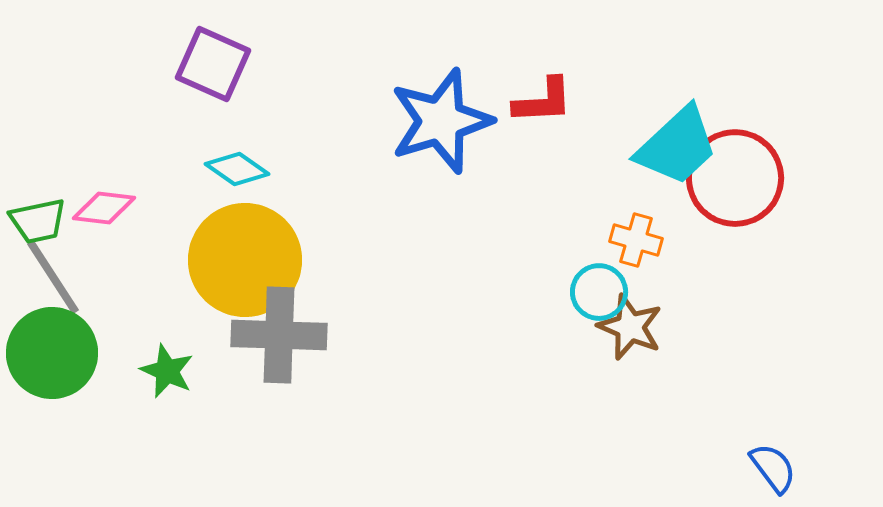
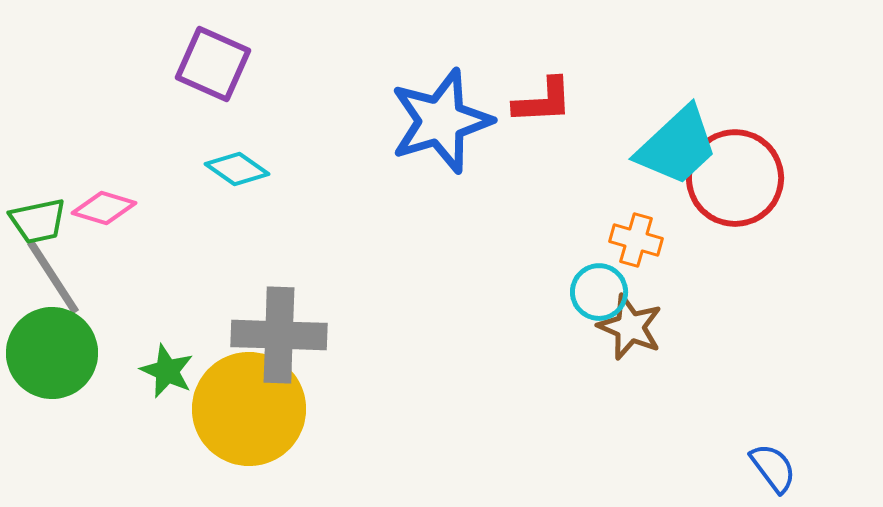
pink diamond: rotated 10 degrees clockwise
yellow circle: moved 4 px right, 149 px down
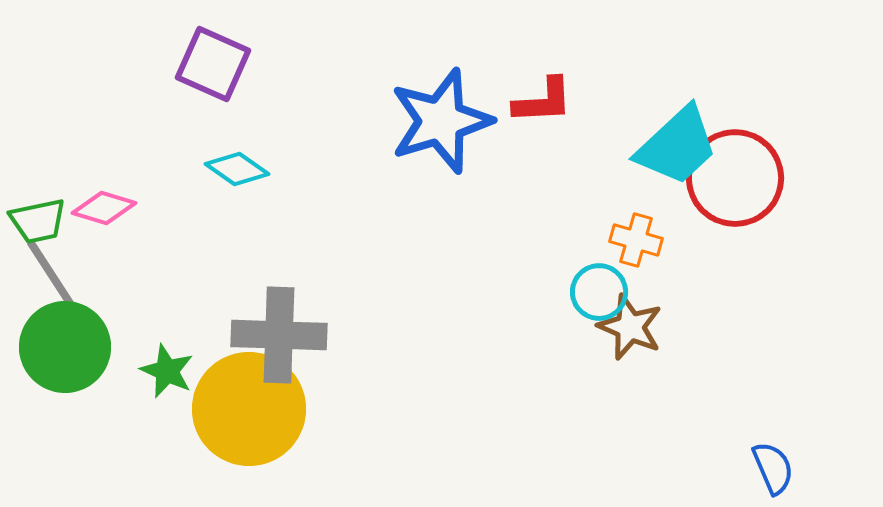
green circle: moved 13 px right, 6 px up
blue semicircle: rotated 14 degrees clockwise
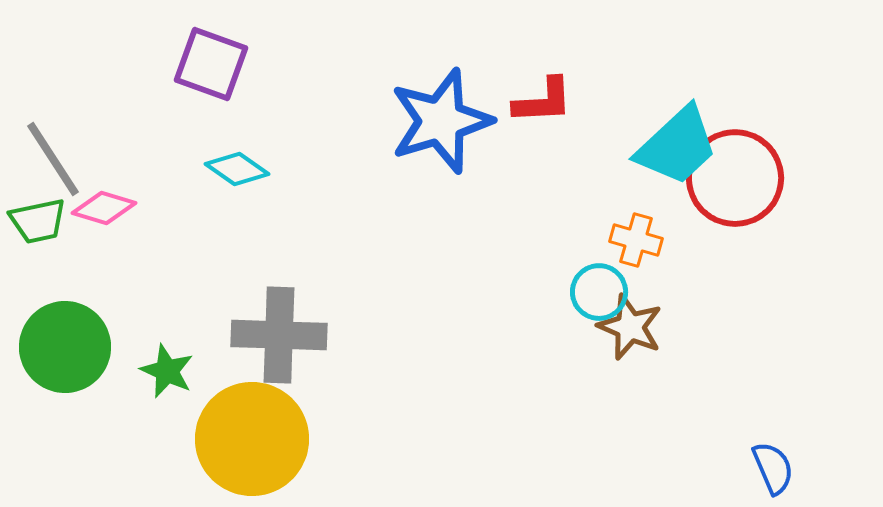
purple square: moved 2 px left; rotated 4 degrees counterclockwise
gray line: moved 118 px up
yellow circle: moved 3 px right, 30 px down
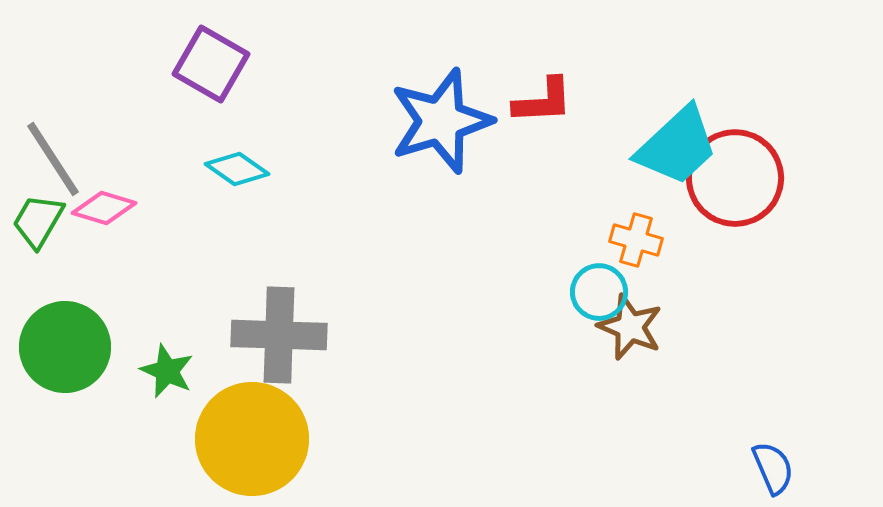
purple square: rotated 10 degrees clockwise
green trapezoid: rotated 132 degrees clockwise
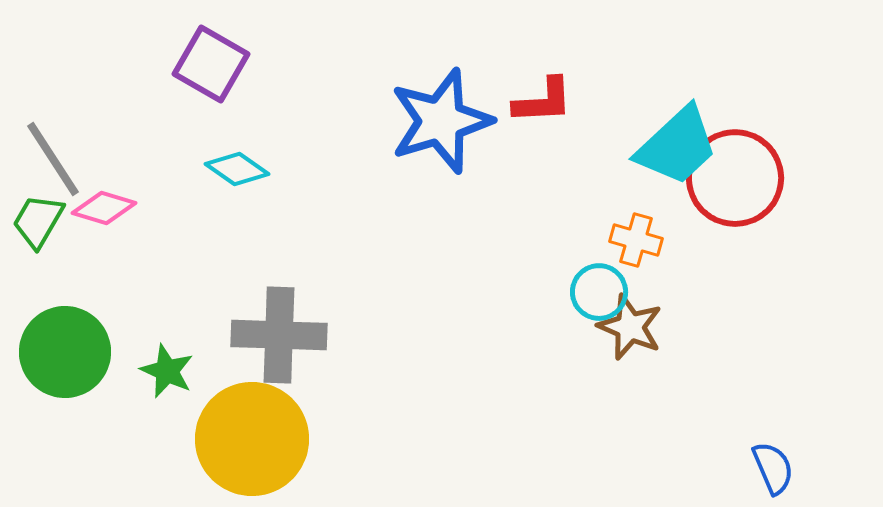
green circle: moved 5 px down
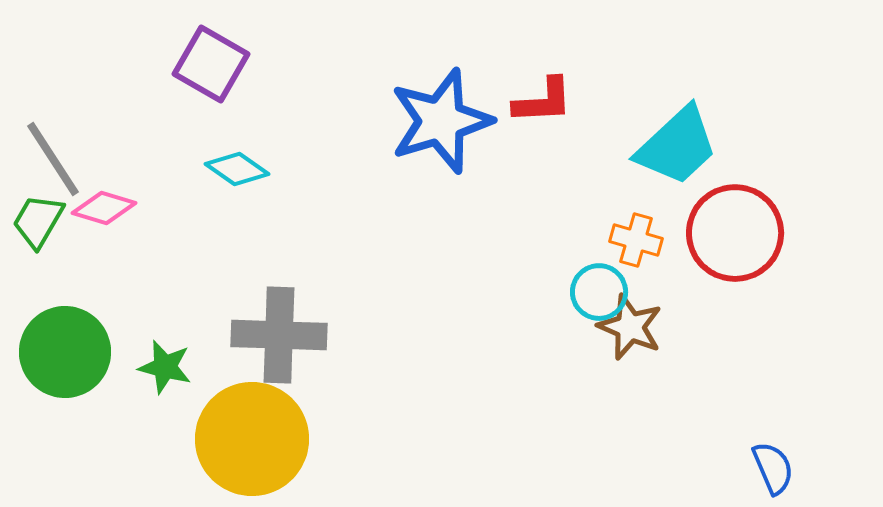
red circle: moved 55 px down
green star: moved 2 px left, 4 px up; rotated 10 degrees counterclockwise
